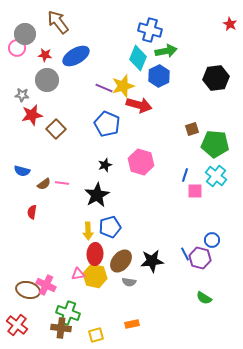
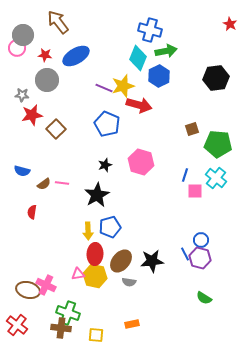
gray circle at (25, 34): moved 2 px left, 1 px down
green pentagon at (215, 144): moved 3 px right
cyan cross at (216, 176): moved 2 px down
blue circle at (212, 240): moved 11 px left
yellow square at (96, 335): rotated 21 degrees clockwise
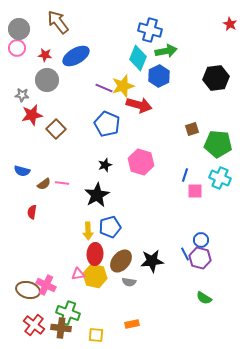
gray circle at (23, 35): moved 4 px left, 6 px up
cyan cross at (216, 178): moved 4 px right; rotated 15 degrees counterclockwise
red cross at (17, 325): moved 17 px right
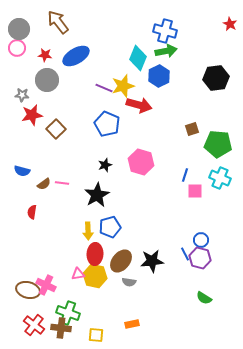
blue cross at (150, 30): moved 15 px right, 1 px down
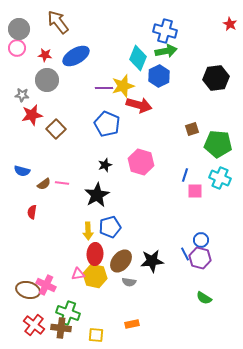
purple line at (104, 88): rotated 24 degrees counterclockwise
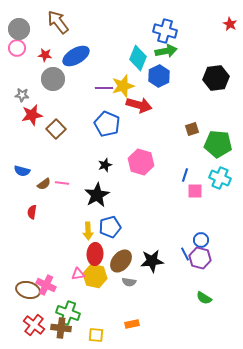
gray circle at (47, 80): moved 6 px right, 1 px up
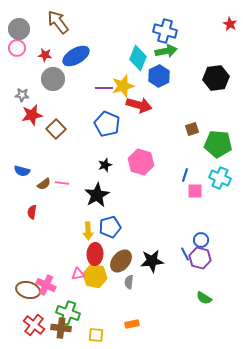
gray semicircle at (129, 282): rotated 88 degrees clockwise
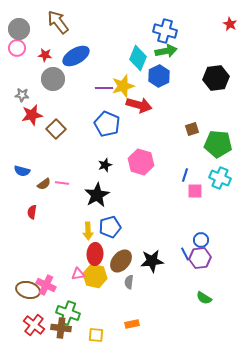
purple hexagon at (200, 258): rotated 20 degrees counterclockwise
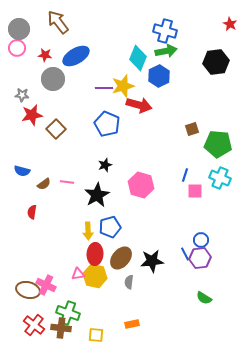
black hexagon at (216, 78): moved 16 px up
pink hexagon at (141, 162): moved 23 px down
pink line at (62, 183): moved 5 px right, 1 px up
brown ellipse at (121, 261): moved 3 px up
